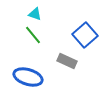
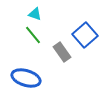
gray rectangle: moved 5 px left, 9 px up; rotated 30 degrees clockwise
blue ellipse: moved 2 px left, 1 px down
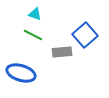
green line: rotated 24 degrees counterclockwise
gray rectangle: rotated 60 degrees counterclockwise
blue ellipse: moved 5 px left, 5 px up
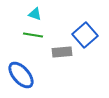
green line: rotated 18 degrees counterclockwise
blue ellipse: moved 2 px down; rotated 32 degrees clockwise
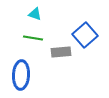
green line: moved 3 px down
gray rectangle: moved 1 px left
blue ellipse: rotated 44 degrees clockwise
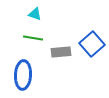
blue square: moved 7 px right, 9 px down
blue ellipse: moved 2 px right
